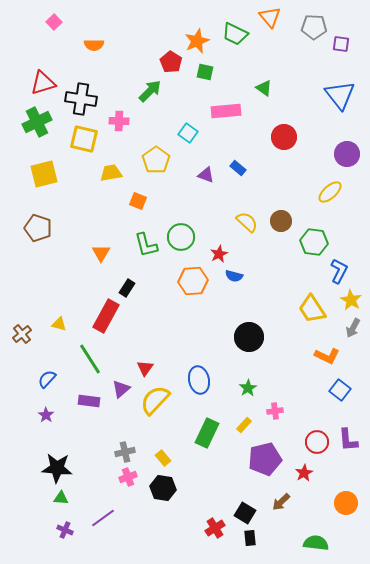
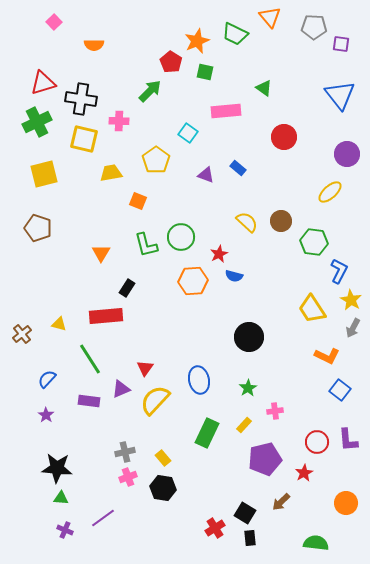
red rectangle at (106, 316): rotated 56 degrees clockwise
purple triangle at (121, 389): rotated 18 degrees clockwise
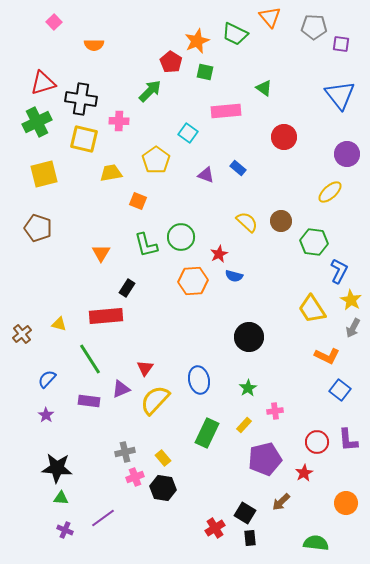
pink cross at (128, 477): moved 7 px right
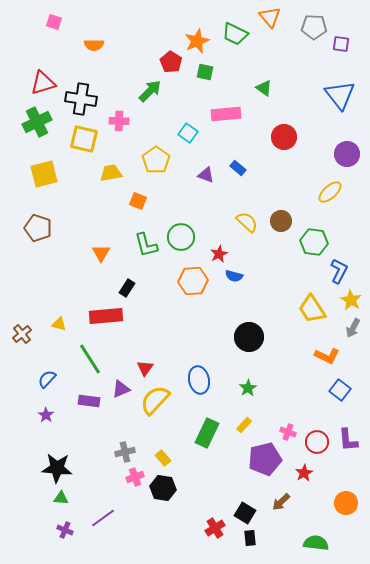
pink square at (54, 22): rotated 28 degrees counterclockwise
pink rectangle at (226, 111): moved 3 px down
pink cross at (275, 411): moved 13 px right, 21 px down; rotated 28 degrees clockwise
